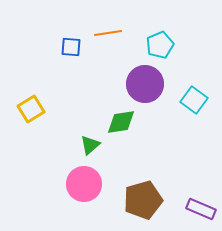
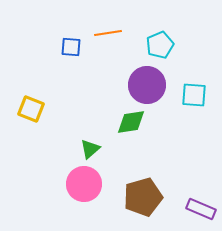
purple circle: moved 2 px right, 1 px down
cyan square: moved 5 px up; rotated 32 degrees counterclockwise
yellow square: rotated 36 degrees counterclockwise
green diamond: moved 10 px right
green triangle: moved 4 px down
brown pentagon: moved 3 px up
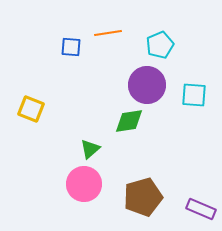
green diamond: moved 2 px left, 1 px up
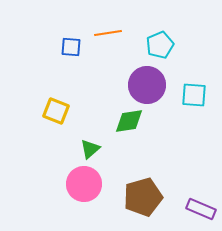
yellow square: moved 25 px right, 2 px down
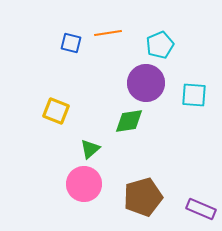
blue square: moved 4 px up; rotated 10 degrees clockwise
purple circle: moved 1 px left, 2 px up
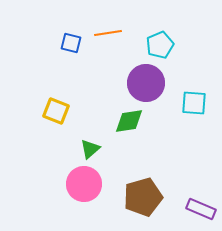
cyan square: moved 8 px down
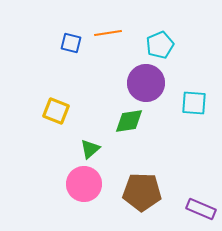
brown pentagon: moved 1 px left, 5 px up; rotated 18 degrees clockwise
